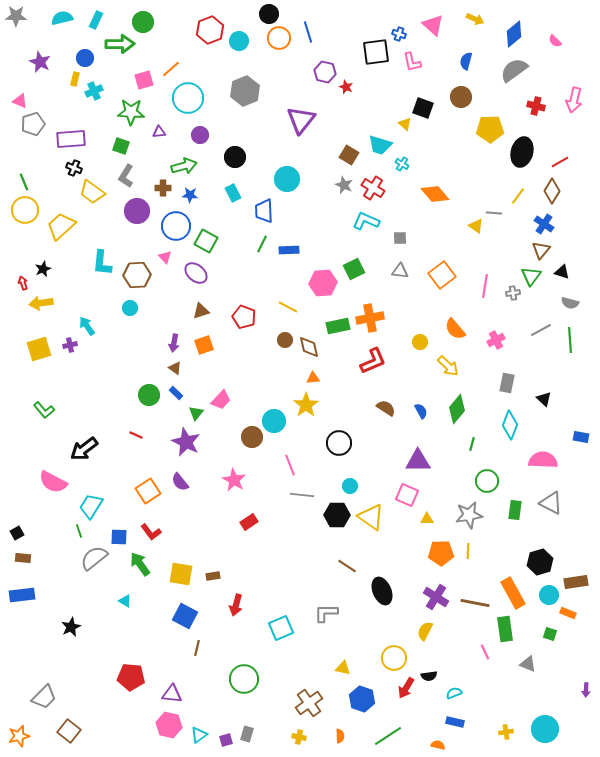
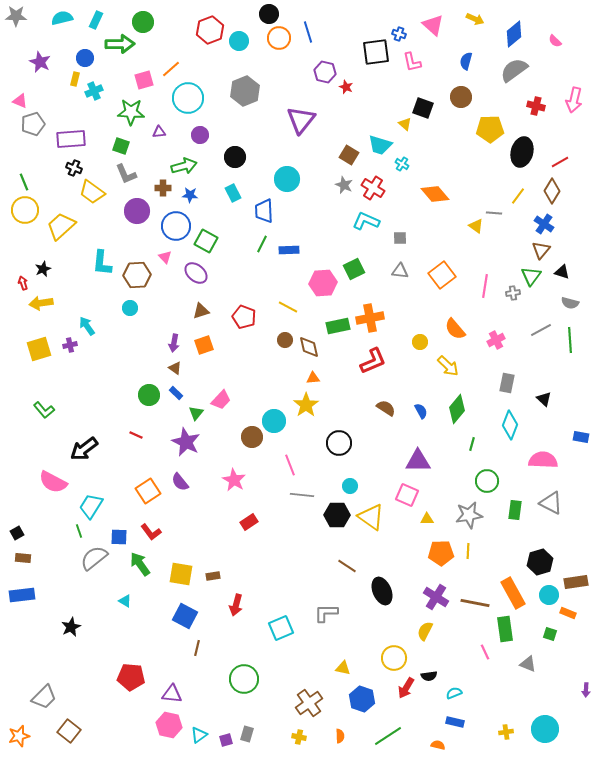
gray L-shape at (126, 176): moved 2 px up; rotated 55 degrees counterclockwise
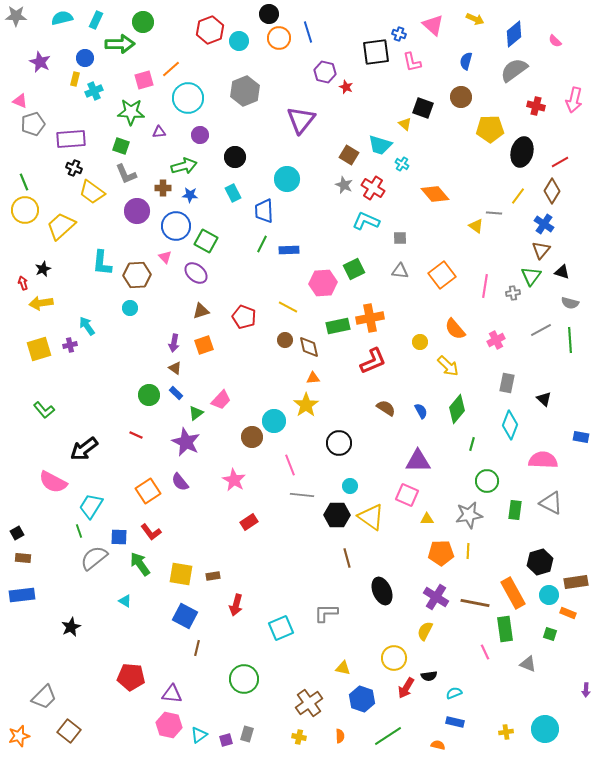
green triangle at (196, 413): rotated 14 degrees clockwise
brown line at (347, 566): moved 8 px up; rotated 42 degrees clockwise
